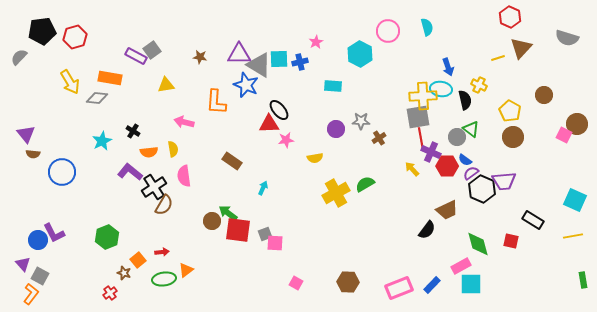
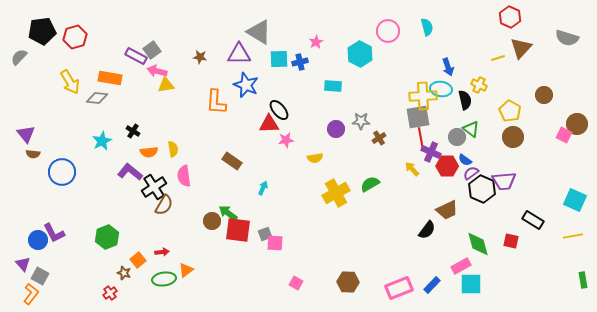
gray triangle at (259, 65): moved 33 px up
pink arrow at (184, 122): moved 27 px left, 51 px up
green semicircle at (365, 184): moved 5 px right
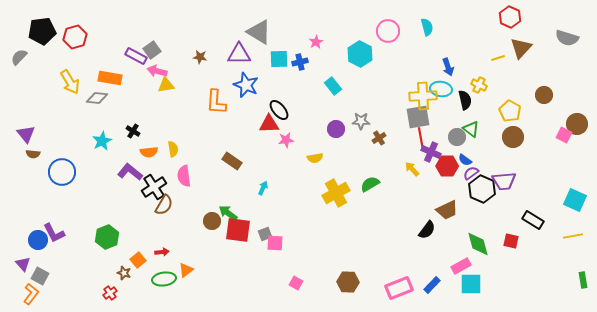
cyan rectangle at (333, 86): rotated 48 degrees clockwise
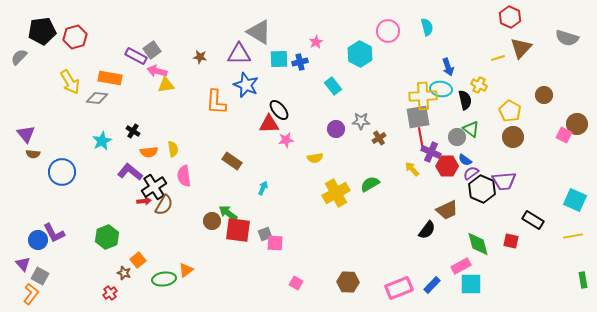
red arrow at (162, 252): moved 18 px left, 51 px up
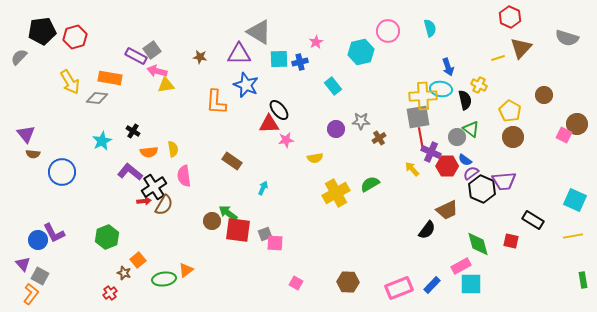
cyan semicircle at (427, 27): moved 3 px right, 1 px down
cyan hexagon at (360, 54): moved 1 px right, 2 px up; rotated 20 degrees clockwise
